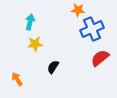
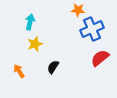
yellow star: rotated 14 degrees counterclockwise
orange arrow: moved 2 px right, 8 px up
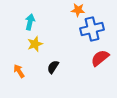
blue cross: rotated 10 degrees clockwise
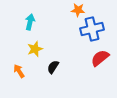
yellow star: moved 5 px down
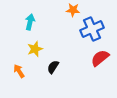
orange star: moved 5 px left
blue cross: rotated 10 degrees counterclockwise
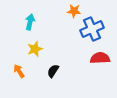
orange star: moved 1 px right, 1 px down
red semicircle: rotated 36 degrees clockwise
black semicircle: moved 4 px down
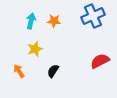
orange star: moved 20 px left, 10 px down
cyan arrow: moved 1 px right, 1 px up
blue cross: moved 1 px right, 13 px up
red semicircle: moved 3 px down; rotated 24 degrees counterclockwise
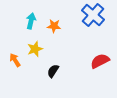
blue cross: moved 1 px up; rotated 25 degrees counterclockwise
orange star: moved 5 px down
orange arrow: moved 4 px left, 11 px up
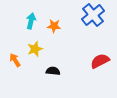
blue cross: rotated 10 degrees clockwise
black semicircle: rotated 64 degrees clockwise
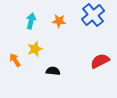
orange star: moved 5 px right, 5 px up
